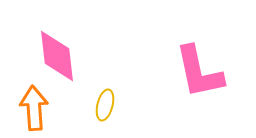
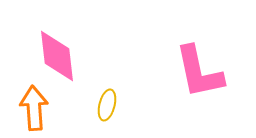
yellow ellipse: moved 2 px right
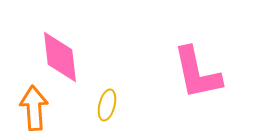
pink diamond: moved 3 px right, 1 px down
pink L-shape: moved 2 px left, 1 px down
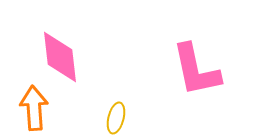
pink L-shape: moved 1 px left, 3 px up
yellow ellipse: moved 9 px right, 13 px down
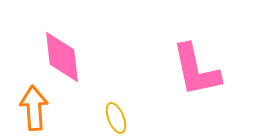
pink diamond: moved 2 px right
yellow ellipse: rotated 36 degrees counterclockwise
